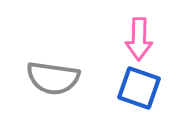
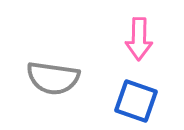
blue square: moved 3 px left, 13 px down
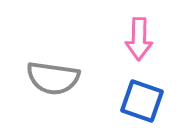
blue square: moved 6 px right
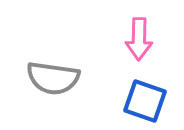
blue square: moved 3 px right
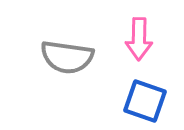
gray semicircle: moved 14 px right, 21 px up
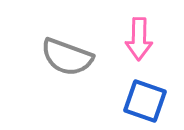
gray semicircle: rotated 12 degrees clockwise
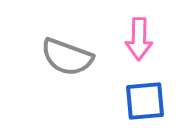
blue square: rotated 24 degrees counterclockwise
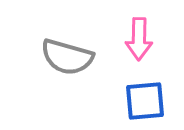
gray semicircle: rotated 4 degrees counterclockwise
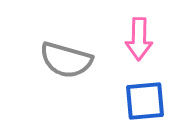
gray semicircle: moved 1 px left, 3 px down
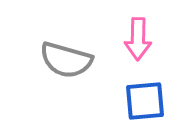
pink arrow: moved 1 px left
